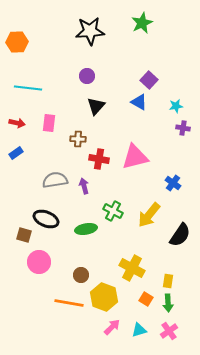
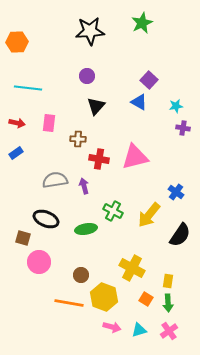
blue cross: moved 3 px right, 9 px down
brown square: moved 1 px left, 3 px down
pink arrow: rotated 60 degrees clockwise
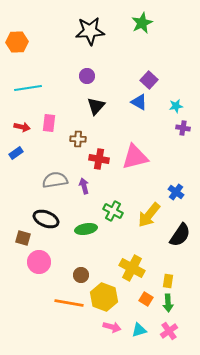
cyan line: rotated 16 degrees counterclockwise
red arrow: moved 5 px right, 4 px down
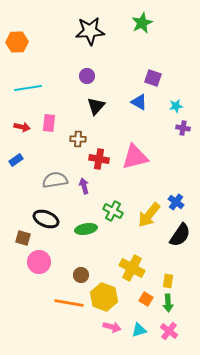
purple square: moved 4 px right, 2 px up; rotated 24 degrees counterclockwise
blue rectangle: moved 7 px down
blue cross: moved 10 px down
pink cross: rotated 18 degrees counterclockwise
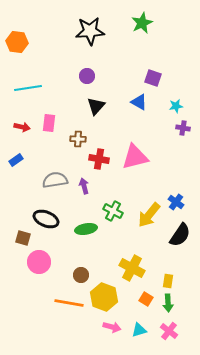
orange hexagon: rotated 10 degrees clockwise
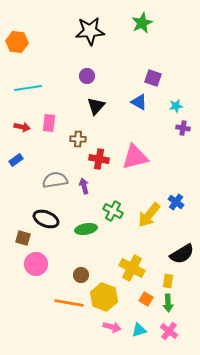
black semicircle: moved 2 px right, 19 px down; rotated 25 degrees clockwise
pink circle: moved 3 px left, 2 px down
